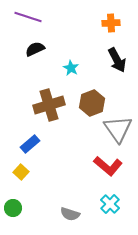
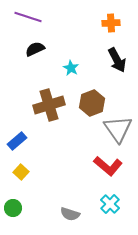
blue rectangle: moved 13 px left, 3 px up
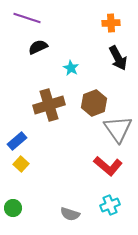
purple line: moved 1 px left, 1 px down
black semicircle: moved 3 px right, 2 px up
black arrow: moved 1 px right, 2 px up
brown hexagon: moved 2 px right
yellow square: moved 8 px up
cyan cross: moved 1 px down; rotated 24 degrees clockwise
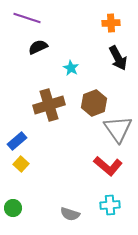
cyan cross: rotated 18 degrees clockwise
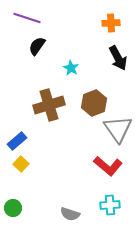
black semicircle: moved 1 px left, 1 px up; rotated 30 degrees counterclockwise
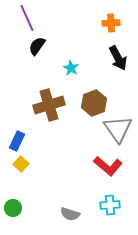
purple line: rotated 48 degrees clockwise
blue rectangle: rotated 24 degrees counterclockwise
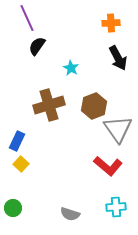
brown hexagon: moved 3 px down
cyan cross: moved 6 px right, 2 px down
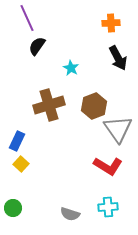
red L-shape: rotated 8 degrees counterclockwise
cyan cross: moved 8 px left
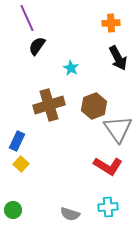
green circle: moved 2 px down
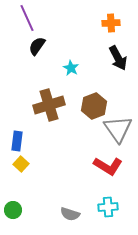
blue rectangle: rotated 18 degrees counterclockwise
